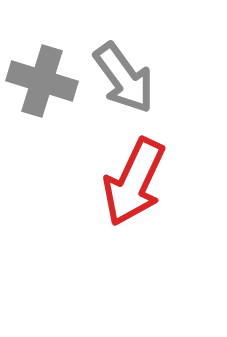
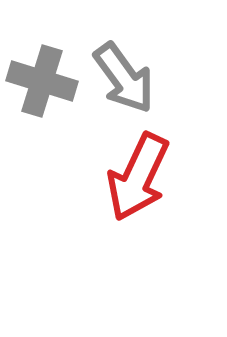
red arrow: moved 4 px right, 5 px up
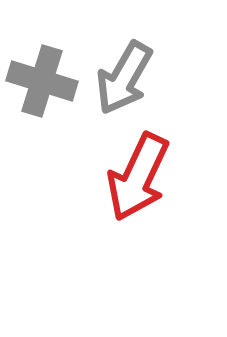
gray arrow: rotated 66 degrees clockwise
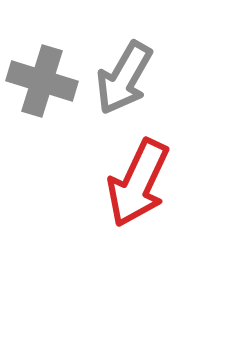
red arrow: moved 6 px down
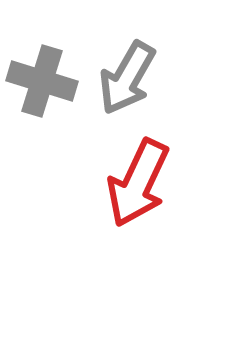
gray arrow: moved 3 px right
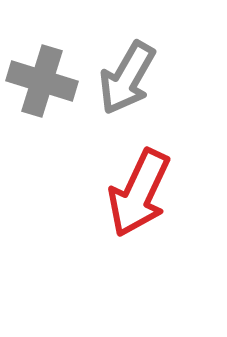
red arrow: moved 1 px right, 10 px down
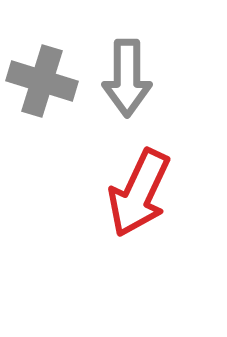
gray arrow: rotated 30 degrees counterclockwise
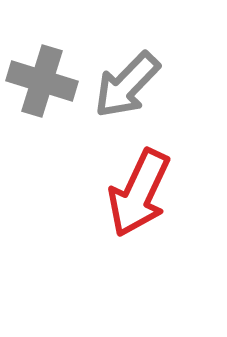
gray arrow: moved 7 px down; rotated 44 degrees clockwise
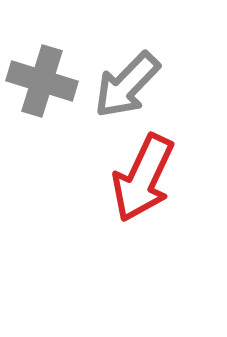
red arrow: moved 4 px right, 15 px up
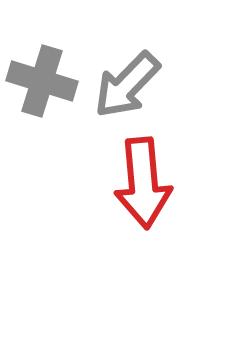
red arrow: moved 5 px down; rotated 30 degrees counterclockwise
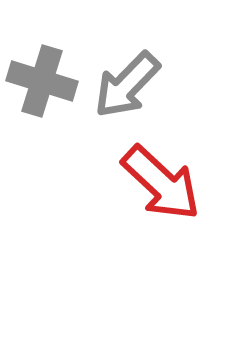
red arrow: moved 18 px right; rotated 42 degrees counterclockwise
